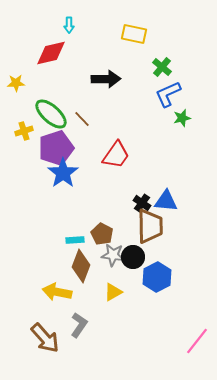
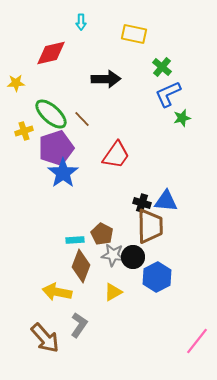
cyan arrow: moved 12 px right, 3 px up
black cross: rotated 18 degrees counterclockwise
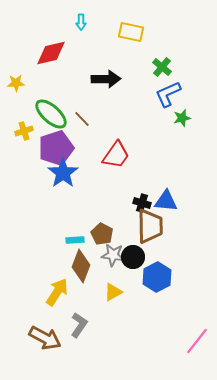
yellow rectangle: moved 3 px left, 2 px up
yellow arrow: rotated 112 degrees clockwise
brown arrow: rotated 20 degrees counterclockwise
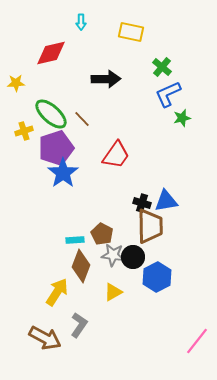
blue triangle: rotated 15 degrees counterclockwise
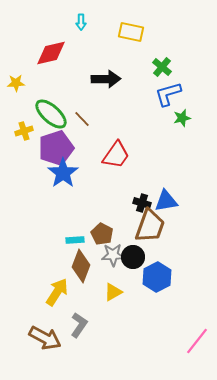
blue L-shape: rotated 8 degrees clockwise
brown trapezoid: rotated 21 degrees clockwise
gray star: rotated 10 degrees counterclockwise
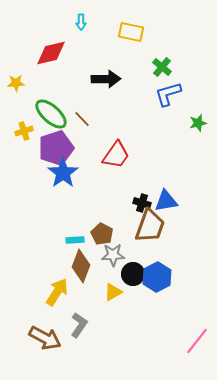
green star: moved 16 px right, 5 px down
black circle: moved 17 px down
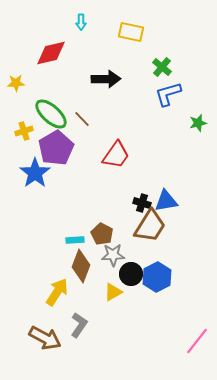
purple pentagon: rotated 12 degrees counterclockwise
blue star: moved 28 px left
brown trapezoid: rotated 12 degrees clockwise
black circle: moved 2 px left
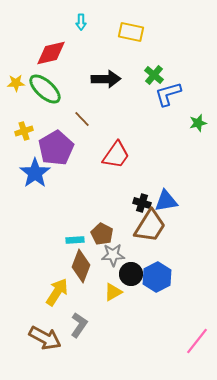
green cross: moved 8 px left, 8 px down
green ellipse: moved 6 px left, 25 px up
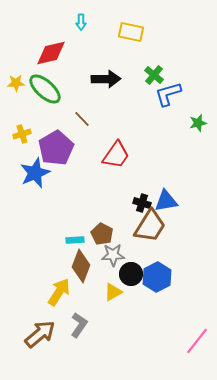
yellow cross: moved 2 px left, 3 px down
blue star: rotated 12 degrees clockwise
yellow arrow: moved 2 px right
brown arrow: moved 5 px left, 4 px up; rotated 68 degrees counterclockwise
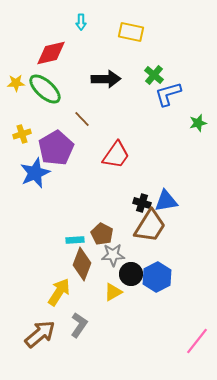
brown diamond: moved 1 px right, 2 px up
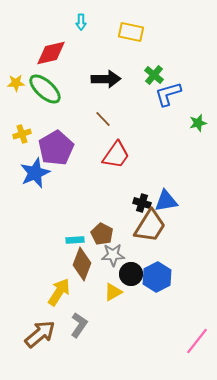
brown line: moved 21 px right
